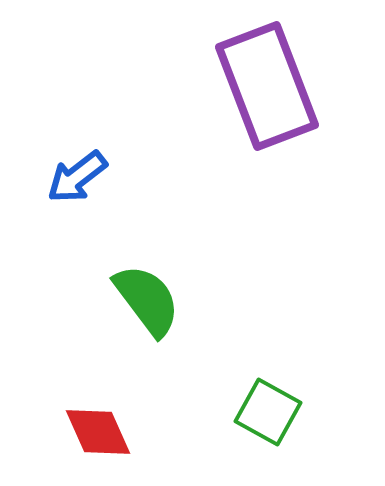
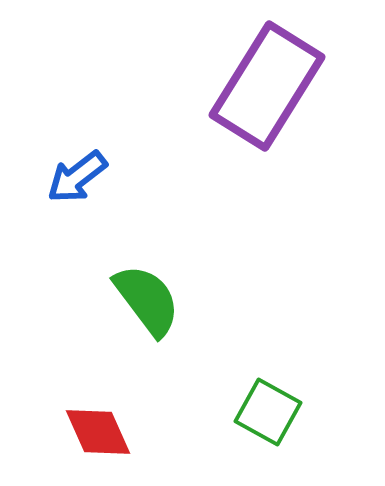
purple rectangle: rotated 53 degrees clockwise
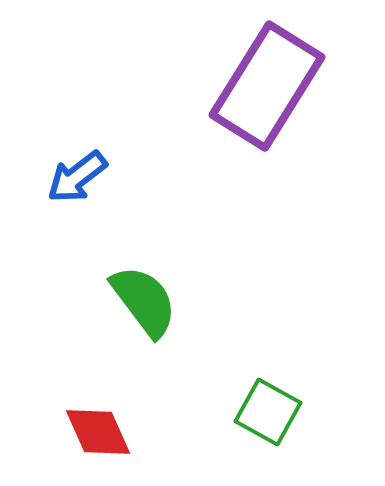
green semicircle: moved 3 px left, 1 px down
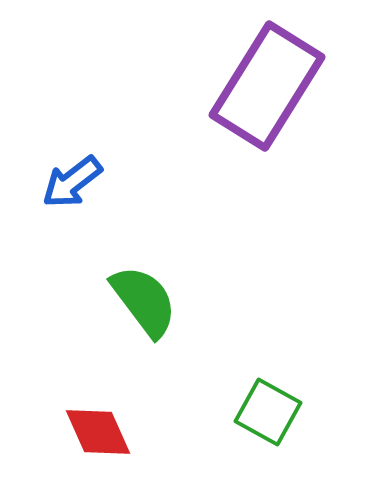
blue arrow: moved 5 px left, 5 px down
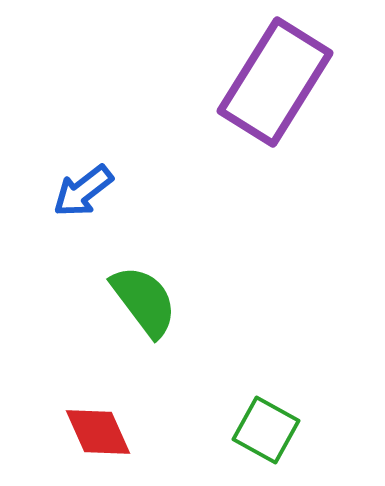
purple rectangle: moved 8 px right, 4 px up
blue arrow: moved 11 px right, 9 px down
green square: moved 2 px left, 18 px down
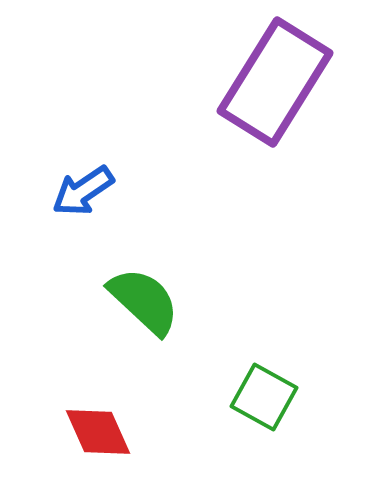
blue arrow: rotated 4 degrees clockwise
green semicircle: rotated 10 degrees counterclockwise
green square: moved 2 px left, 33 px up
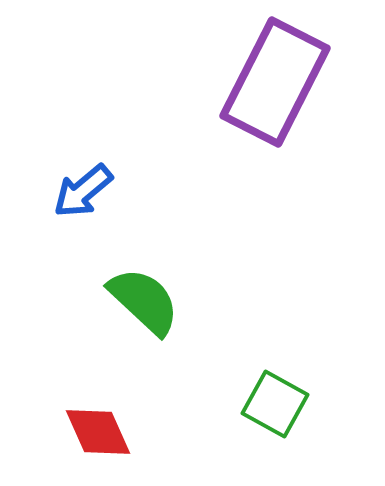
purple rectangle: rotated 5 degrees counterclockwise
blue arrow: rotated 6 degrees counterclockwise
green square: moved 11 px right, 7 px down
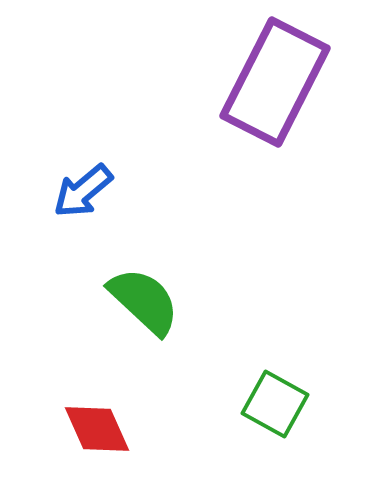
red diamond: moved 1 px left, 3 px up
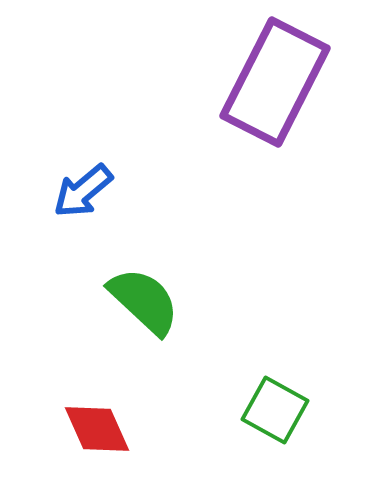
green square: moved 6 px down
